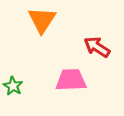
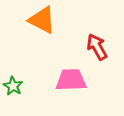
orange triangle: rotated 36 degrees counterclockwise
red arrow: rotated 28 degrees clockwise
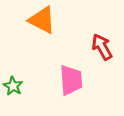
red arrow: moved 5 px right
pink trapezoid: rotated 88 degrees clockwise
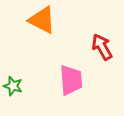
green star: rotated 12 degrees counterclockwise
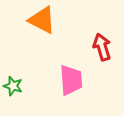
red arrow: rotated 12 degrees clockwise
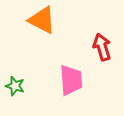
green star: moved 2 px right
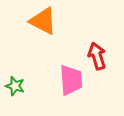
orange triangle: moved 1 px right, 1 px down
red arrow: moved 5 px left, 9 px down
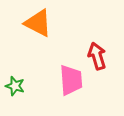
orange triangle: moved 5 px left, 2 px down
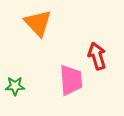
orange triangle: rotated 20 degrees clockwise
green star: rotated 18 degrees counterclockwise
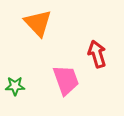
red arrow: moved 2 px up
pink trapezoid: moved 5 px left; rotated 16 degrees counterclockwise
